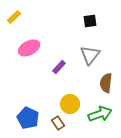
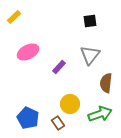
pink ellipse: moved 1 px left, 4 px down
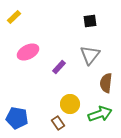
blue pentagon: moved 11 px left; rotated 15 degrees counterclockwise
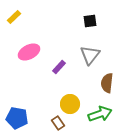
pink ellipse: moved 1 px right
brown semicircle: moved 1 px right
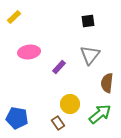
black square: moved 2 px left
pink ellipse: rotated 20 degrees clockwise
green arrow: rotated 20 degrees counterclockwise
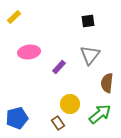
blue pentagon: rotated 25 degrees counterclockwise
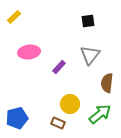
brown rectangle: rotated 32 degrees counterclockwise
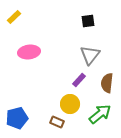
purple rectangle: moved 20 px right, 13 px down
brown rectangle: moved 1 px left, 1 px up
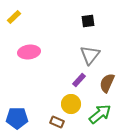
brown semicircle: rotated 18 degrees clockwise
yellow circle: moved 1 px right
blue pentagon: rotated 15 degrees clockwise
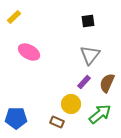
pink ellipse: rotated 35 degrees clockwise
purple rectangle: moved 5 px right, 2 px down
blue pentagon: moved 1 px left
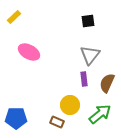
purple rectangle: moved 3 px up; rotated 48 degrees counterclockwise
yellow circle: moved 1 px left, 1 px down
